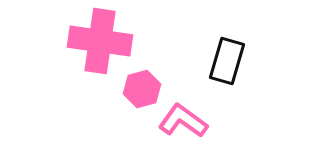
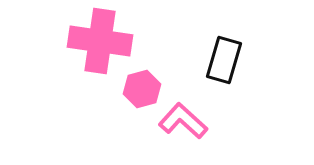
black rectangle: moved 3 px left, 1 px up
pink L-shape: rotated 6 degrees clockwise
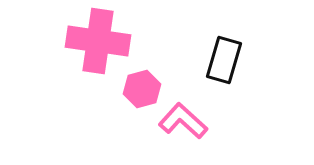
pink cross: moved 2 px left
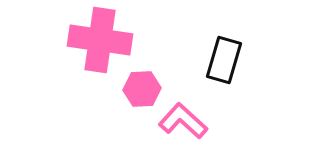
pink cross: moved 2 px right, 1 px up
pink hexagon: rotated 12 degrees clockwise
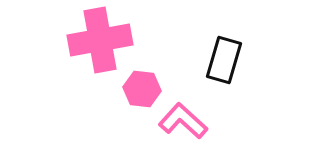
pink cross: rotated 18 degrees counterclockwise
pink hexagon: rotated 9 degrees clockwise
